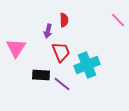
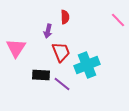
red semicircle: moved 1 px right, 3 px up
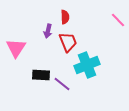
red trapezoid: moved 7 px right, 10 px up
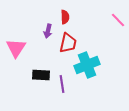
red trapezoid: moved 1 px down; rotated 35 degrees clockwise
purple line: rotated 42 degrees clockwise
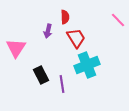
red trapezoid: moved 8 px right, 5 px up; rotated 45 degrees counterclockwise
black rectangle: rotated 60 degrees clockwise
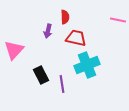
pink line: rotated 35 degrees counterclockwise
red trapezoid: rotated 45 degrees counterclockwise
pink triangle: moved 2 px left, 2 px down; rotated 10 degrees clockwise
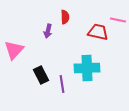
red trapezoid: moved 22 px right, 6 px up
cyan cross: moved 3 px down; rotated 20 degrees clockwise
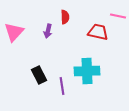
pink line: moved 4 px up
pink triangle: moved 18 px up
cyan cross: moved 3 px down
black rectangle: moved 2 px left
purple line: moved 2 px down
